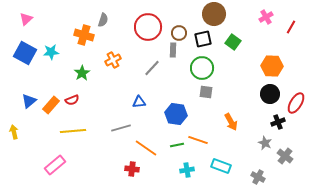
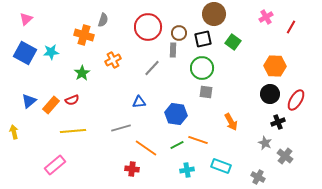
orange hexagon at (272, 66): moved 3 px right
red ellipse at (296, 103): moved 3 px up
green line at (177, 145): rotated 16 degrees counterclockwise
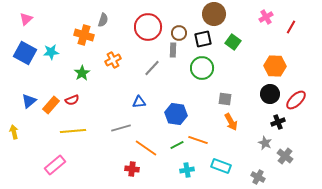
gray square at (206, 92): moved 19 px right, 7 px down
red ellipse at (296, 100): rotated 15 degrees clockwise
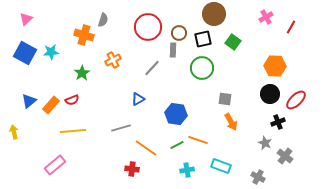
blue triangle at (139, 102): moved 1 px left, 3 px up; rotated 24 degrees counterclockwise
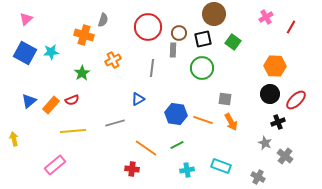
gray line at (152, 68): rotated 36 degrees counterclockwise
gray line at (121, 128): moved 6 px left, 5 px up
yellow arrow at (14, 132): moved 7 px down
orange line at (198, 140): moved 5 px right, 20 px up
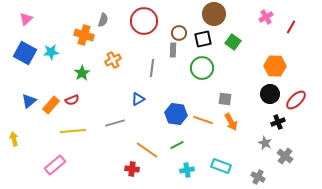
red circle at (148, 27): moved 4 px left, 6 px up
orange line at (146, 148): moved 1 px right, 2 px down
